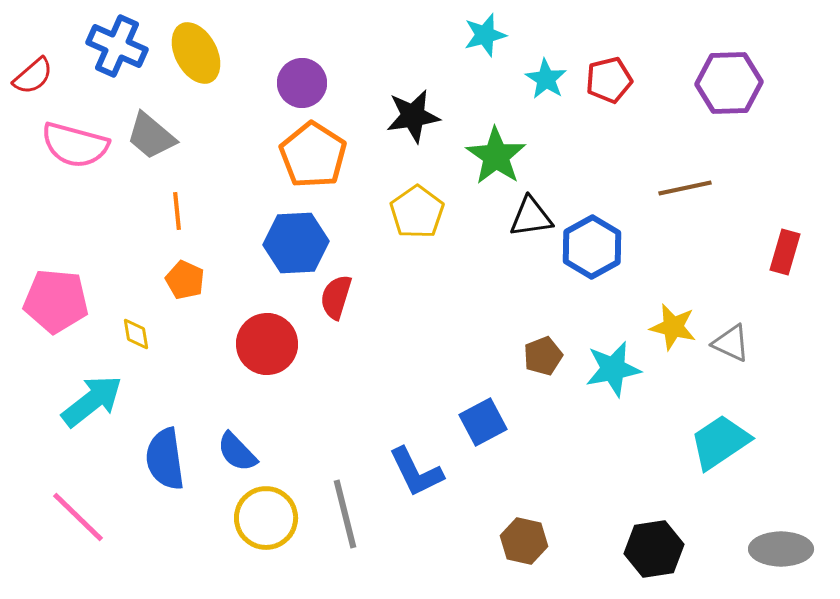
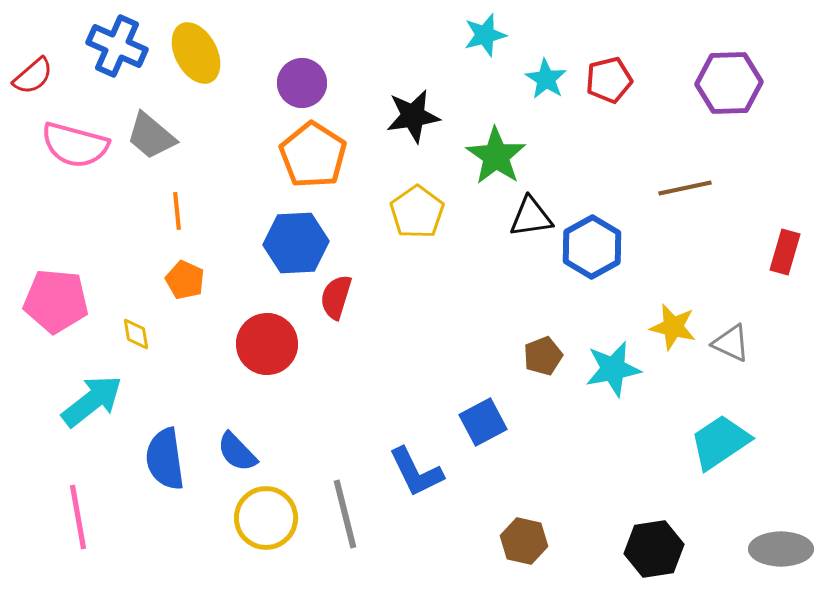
pink line at (78, 517): rotated 36 degrees clockwise
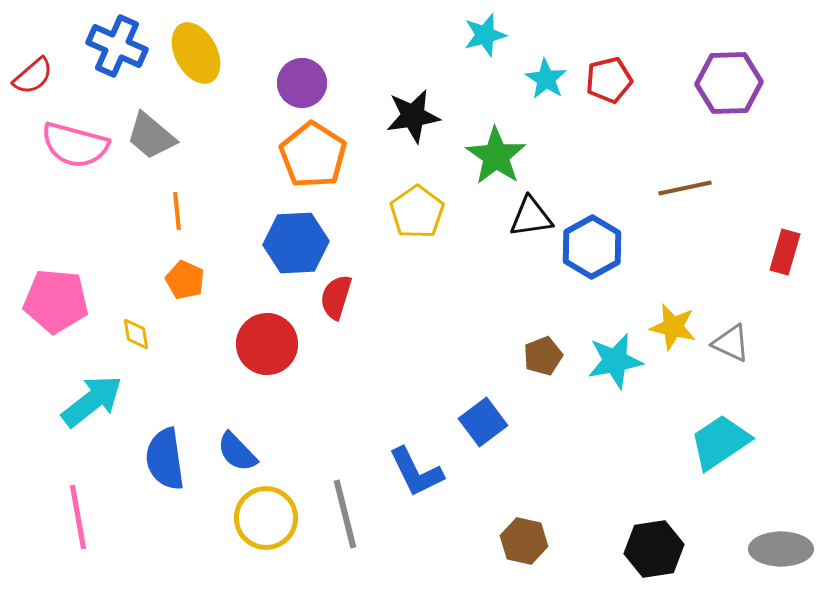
cyan star at (613, 369): moved 2 px right, 8 px up
blue square at (483, 422): rotated 9 degrees counterclockwise
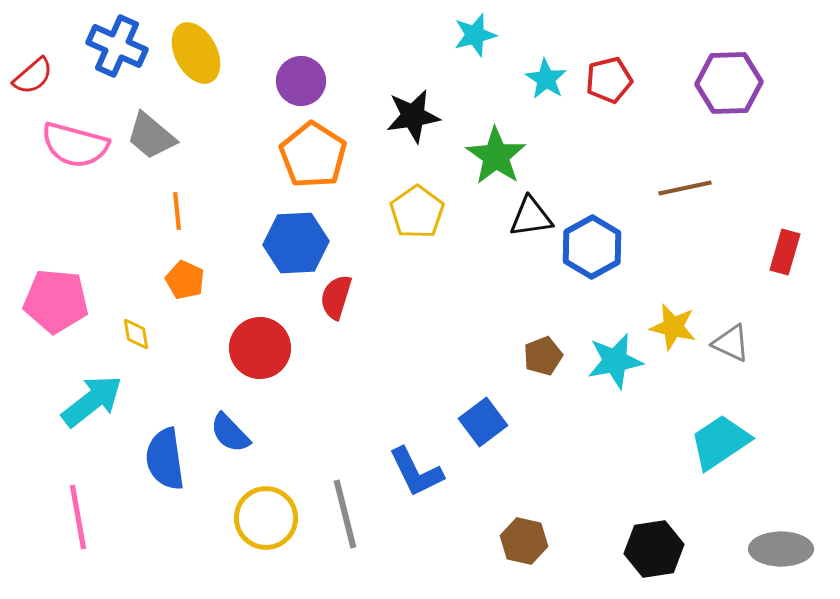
cyan star at (485, 35): moved 10 px left
purple circle at (302, 83): moved 1 px left, 2 px up
red circle at (267, 344): moved 7 px left, 4 px down
blue semicircle at (237, 452): moved 7 px left, 19 px up
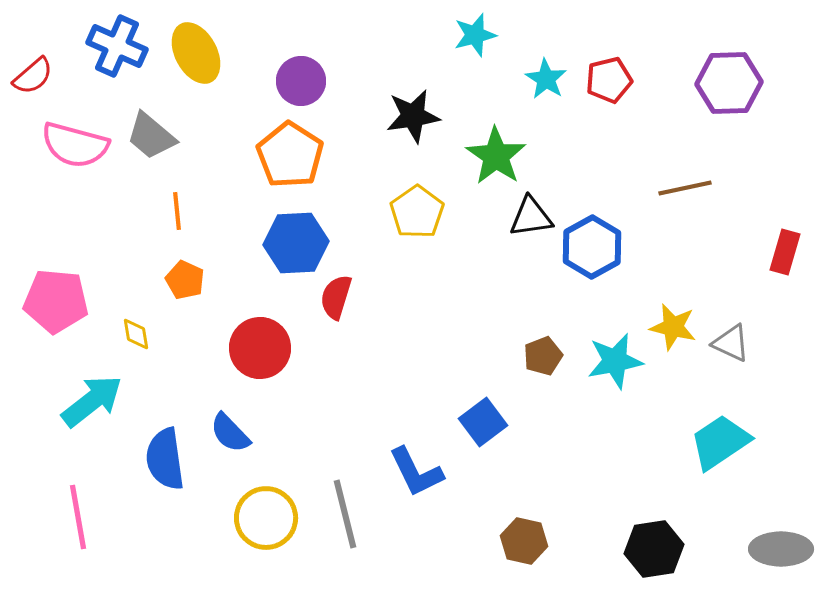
orange pentagon at (313, 155): moved 23 px left
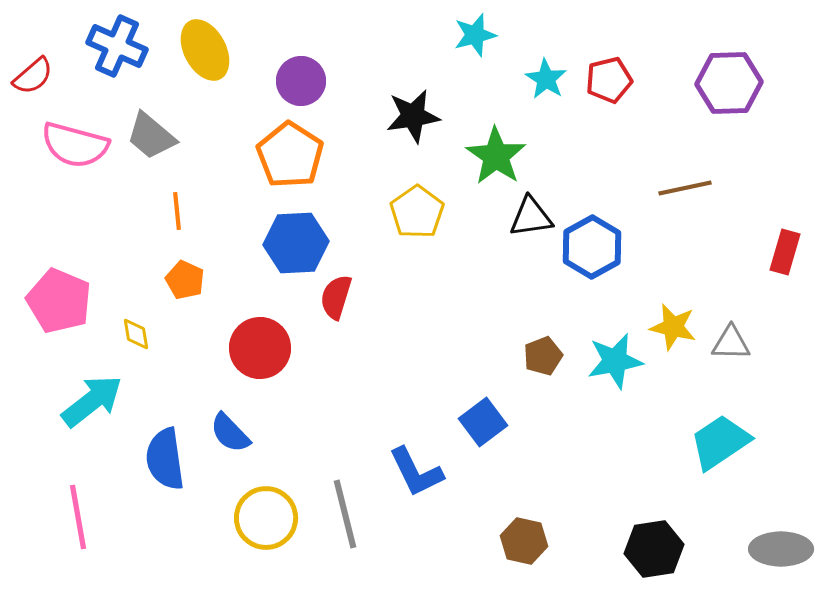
yellow ellipse at (196, 53): moved 9 px right, 3 px up
pink pentagon at (56, 301): moved 3 px right; rotated 18 degrees clockwise
gray triangle at (731, 343): rotated 24 degrees counterclockwise
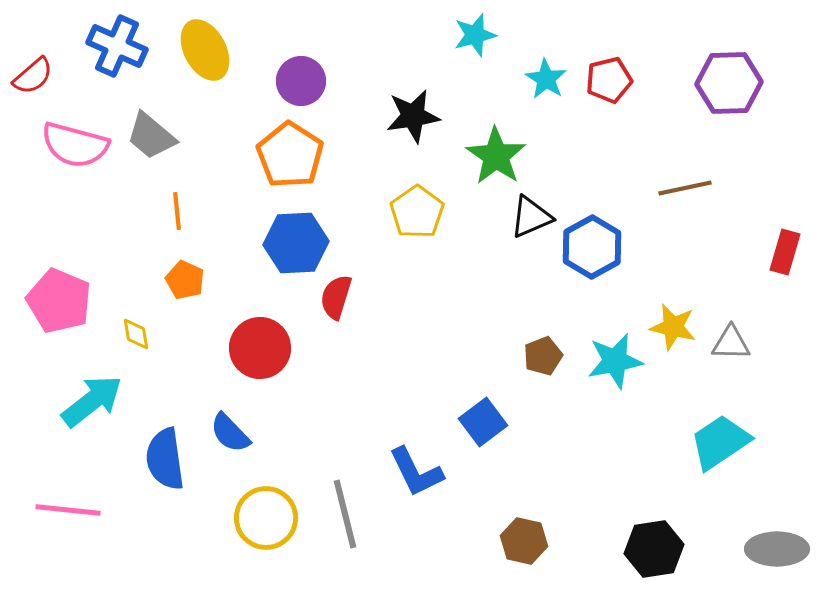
black triangle at (531, 217): rotated 15 degrees counterclockwise
pink line at (78, 517): moved 10 px left, 7 px up; rotated 74 degrees counterclockwise
gray ellipse at (781, 549): moved 4 px left
